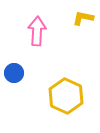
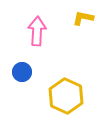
blue circle: moved 8 px right, 1 px up
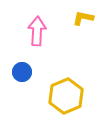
yellow hexagon: rotated 12 degrees clockwise
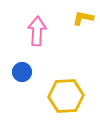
yellow hexagon: rotated 20 degrees clockwise
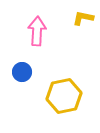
yellow hexagon: moved 2 px left; rotated 8 degrees counterclockwise
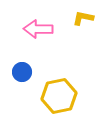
pink arrow: moved 1 px right, 2 px up; rotated 92 degrees counterclockwise
yellow hexagon: moved 5 px left
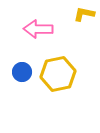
yellow L-shape: moved 1 px right, 4 px up
yellow hexagon: moved 1 px left, 22 px up
